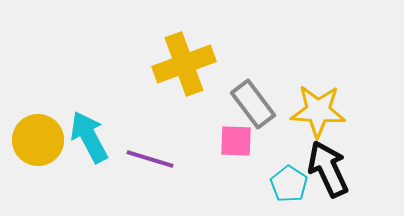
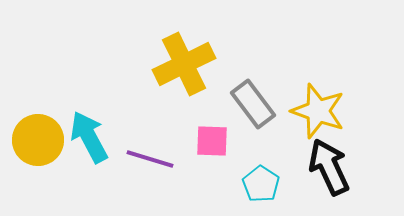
yellow cross: rotated 6 degrees counterclockwise
yellow star: rotated 16 degrees clockwise
pink square: moved 24 px left
black arrow: moved 1 px right, 2 px up
cyan pentagon: moved 28 px left
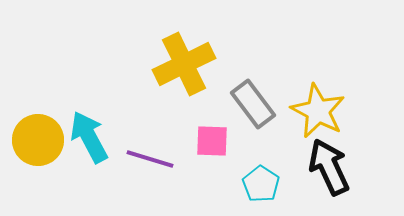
yellow star: rotated 8 degrees clockwise
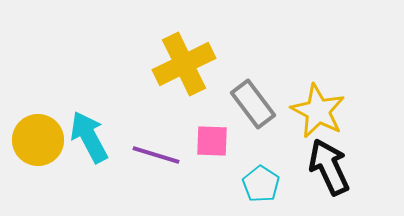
purple line: moved 6 px right, 4 px up
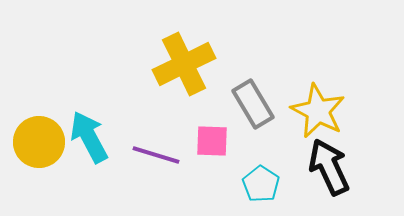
gray rectangle: rotated 6 degrees clockwise
yellow circle: moved 1 px right, 2 px down
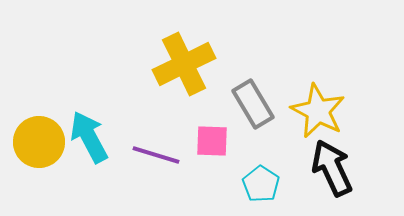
black arrow: moved 3 px right, 1 px down
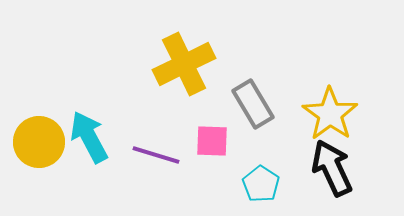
yellow star: moved 12 px right, 3 px down; rotated 8 degrees clockwise
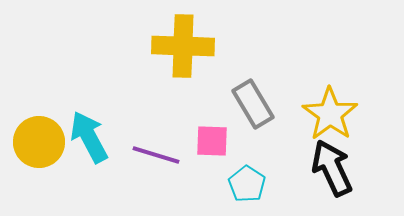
yellow cross: moved 1 px left, 18 px up; rotated 28 degrees clockwise
cyan pentagon: moved 14 px left
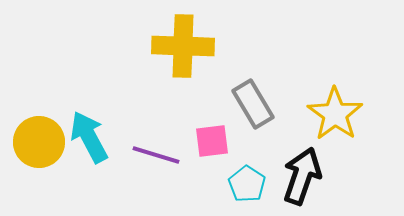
yellow star: moved 5 px right
pink square: rotated 9 degrees counterclockwise
black arrow: moved 30 px left, 8 px down; rotated 44 degrees clockwise
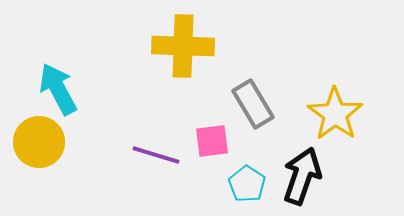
cyan arrow: moved 31 px left, 48 px up
